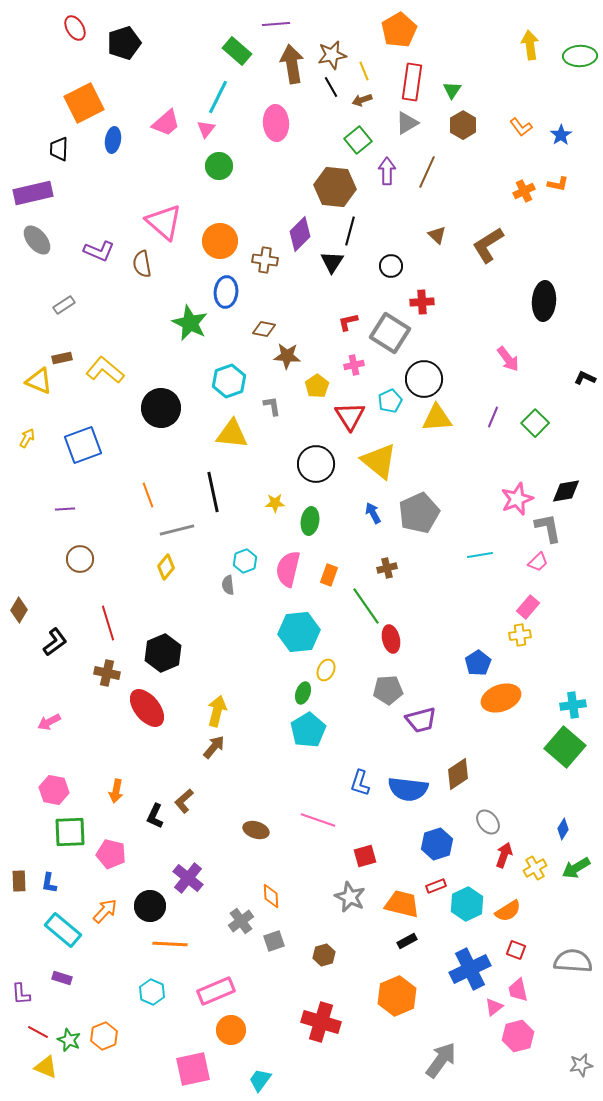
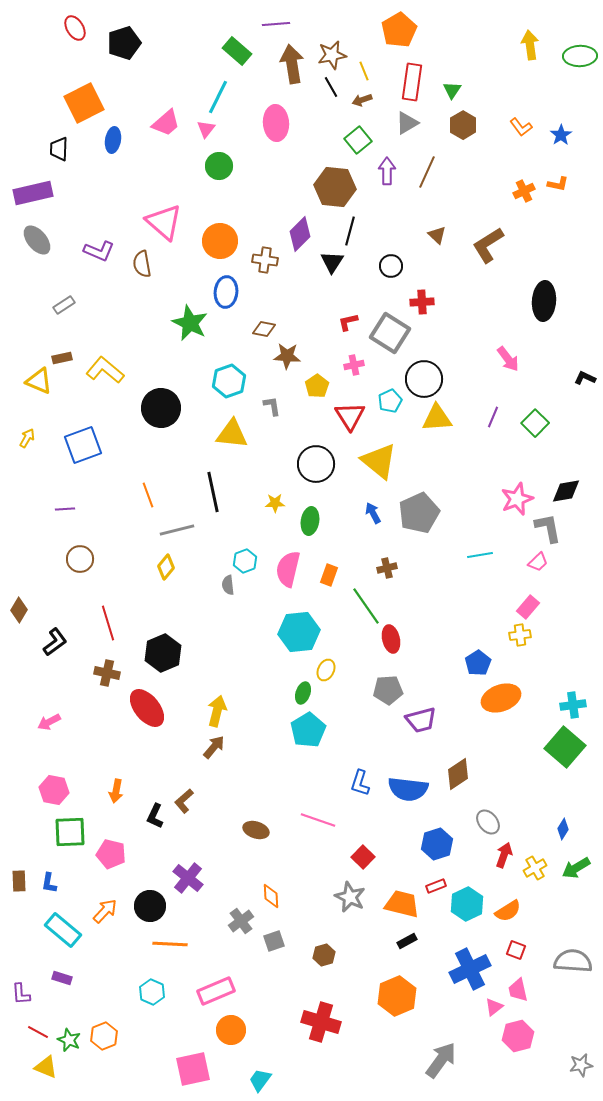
red square at (365, 856): moved 2 px left, 1 px down; rotated 30 degrees counterclockwise
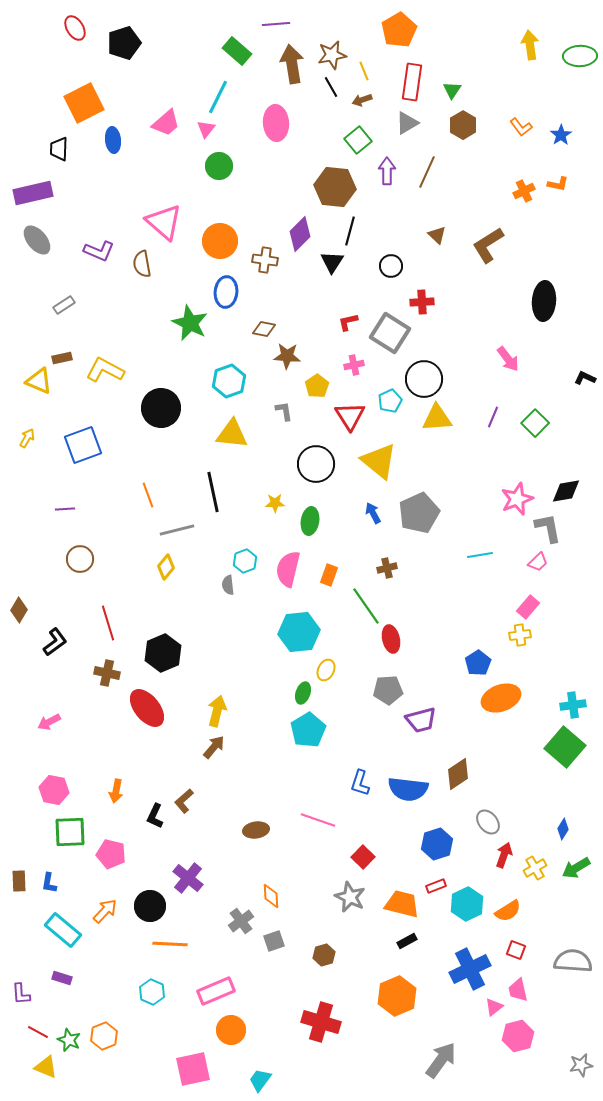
blue ellipse at (113, 140): rotated 15 degrees counterclockwise
yellow L-shape at (105, 370): rotated 12 degrees counterclockwise
gray L-shape at (272, 406): moved 12 px right, 5 px down
brown ellipse at (256, 830): rotated 25 degrees counterclockwise
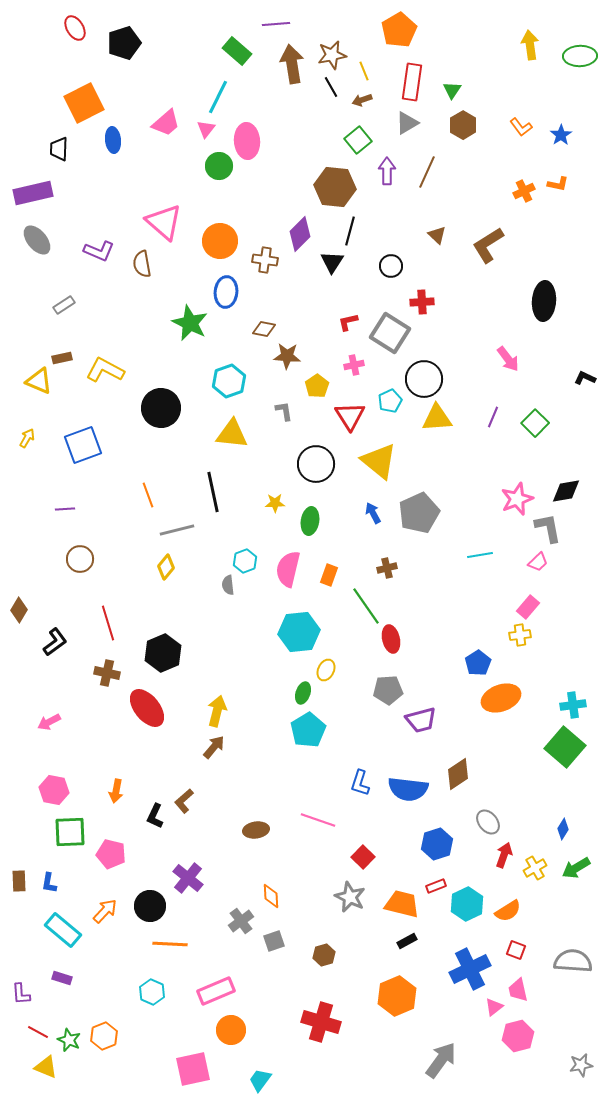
pink ellipse at (276, 123): moved 29 px left, 18 px down
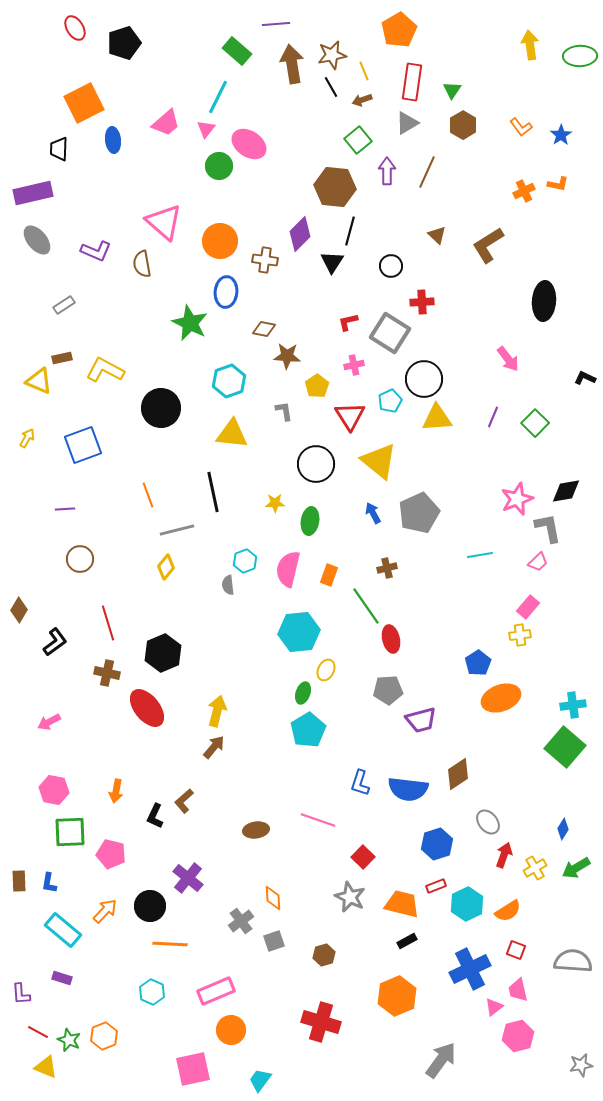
pink ellipse at (247, 141): moved 2 px right, 3 px down; rotated 52 degrees counterclockwise
purple L-shape at (99, 251): moved 3 px left
orange diamond at (271, 896): moved 2 px right, 2 px down
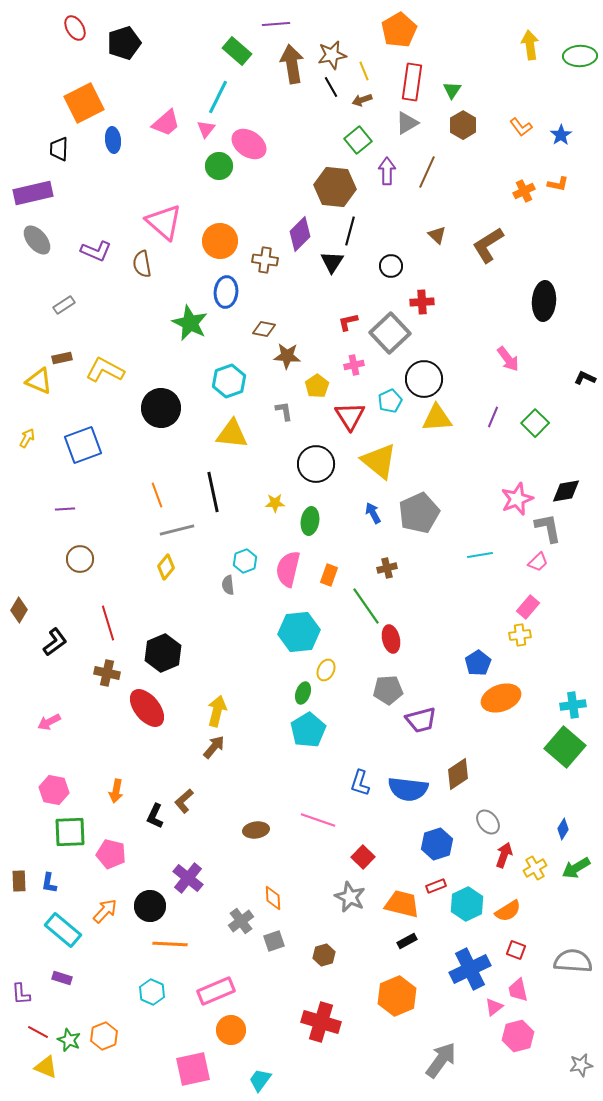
gray square at (390, 333): rotated 15 degrees clockwise
orange line at (148, 495): moved 9 px right
